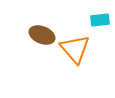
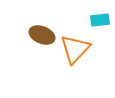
orange triangle: rotated 24 degrees clockwise
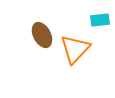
brown ellipse: rotated 40 degrees clockwise
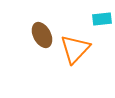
cyan rectangle: moved 2 px right, 1 px up
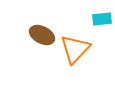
brown ellipse: rotated 35 degrees counterclockwise
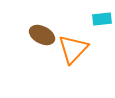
orange triangle: moved 2 px left
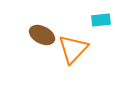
cyan rectangle: moved 1 px left, 1 px down
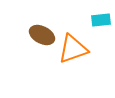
orange triangle: rotated 28 degrees clockwise
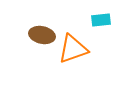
brown ellipse: rotated 15 degrees counterclockwise
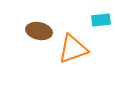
brown ellipse: moved 3 px left, 4 px up
